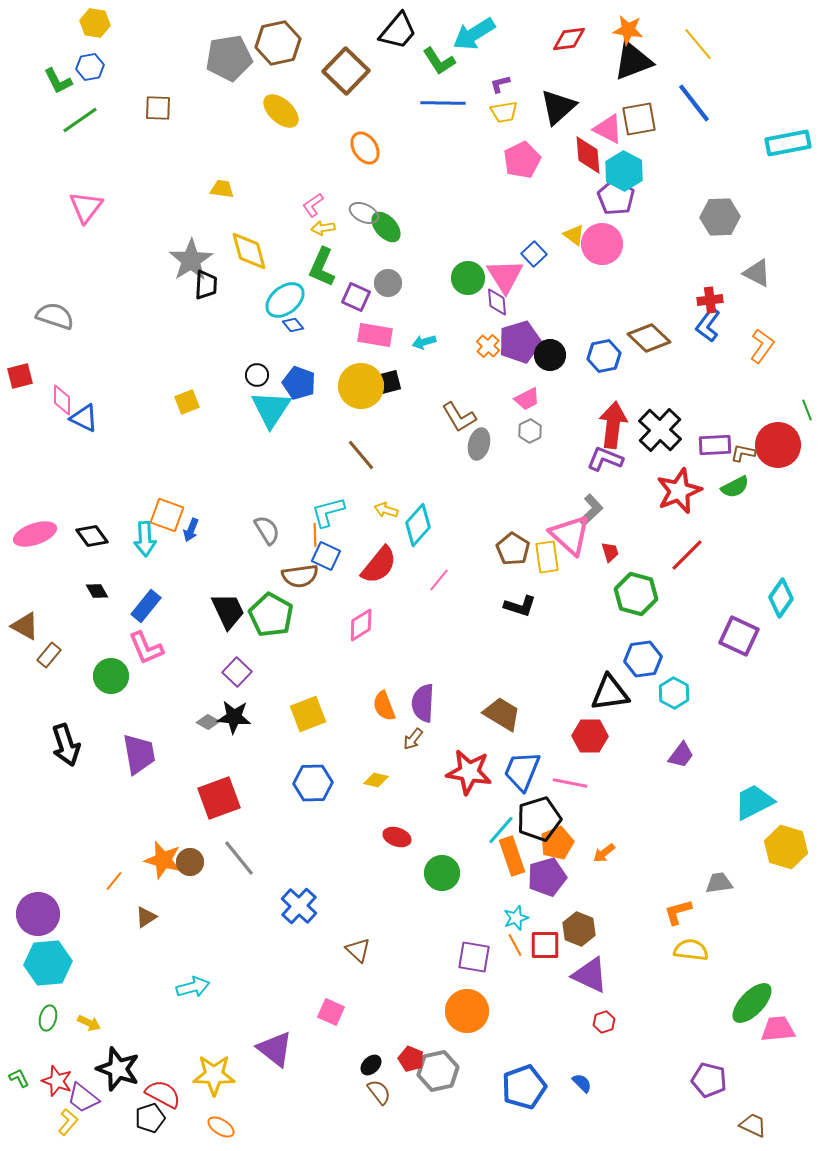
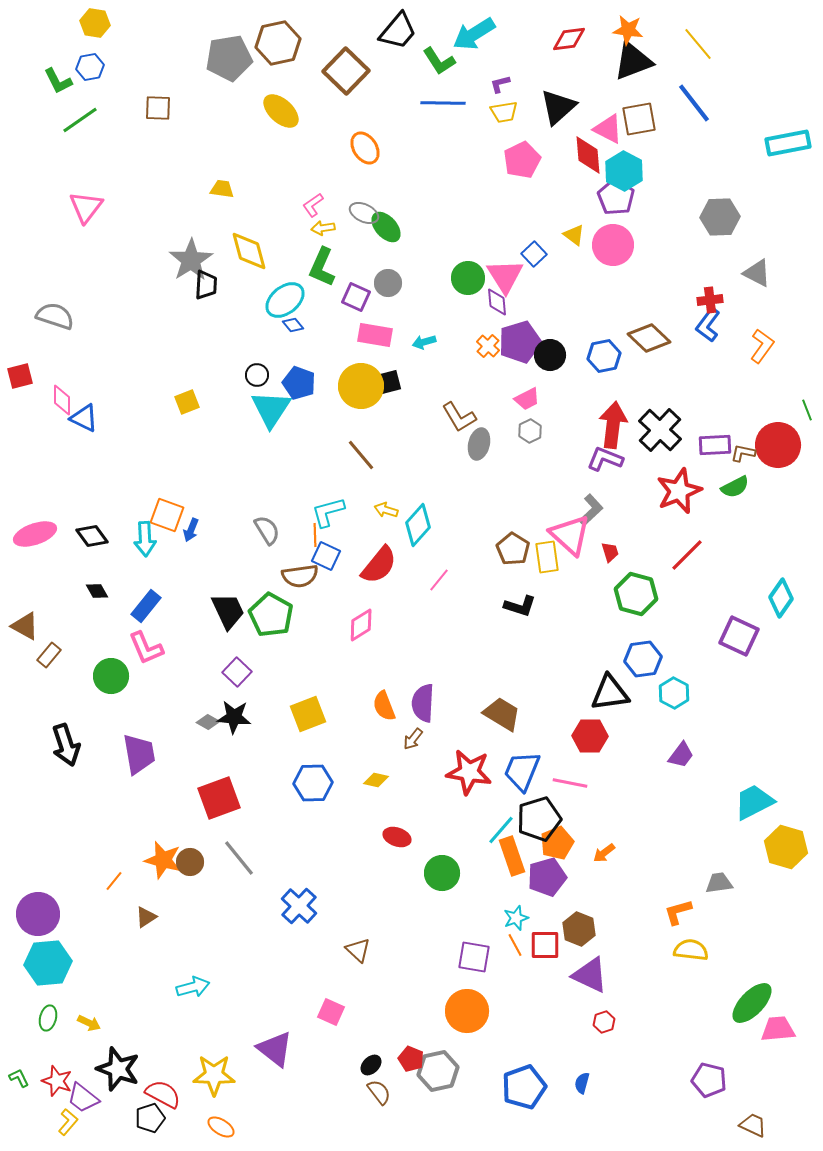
pink circle at (602, 244): moved 11 px right, 1 px down
blue semicircle at (582, 1083): rotated 120 degrees counterclockwise
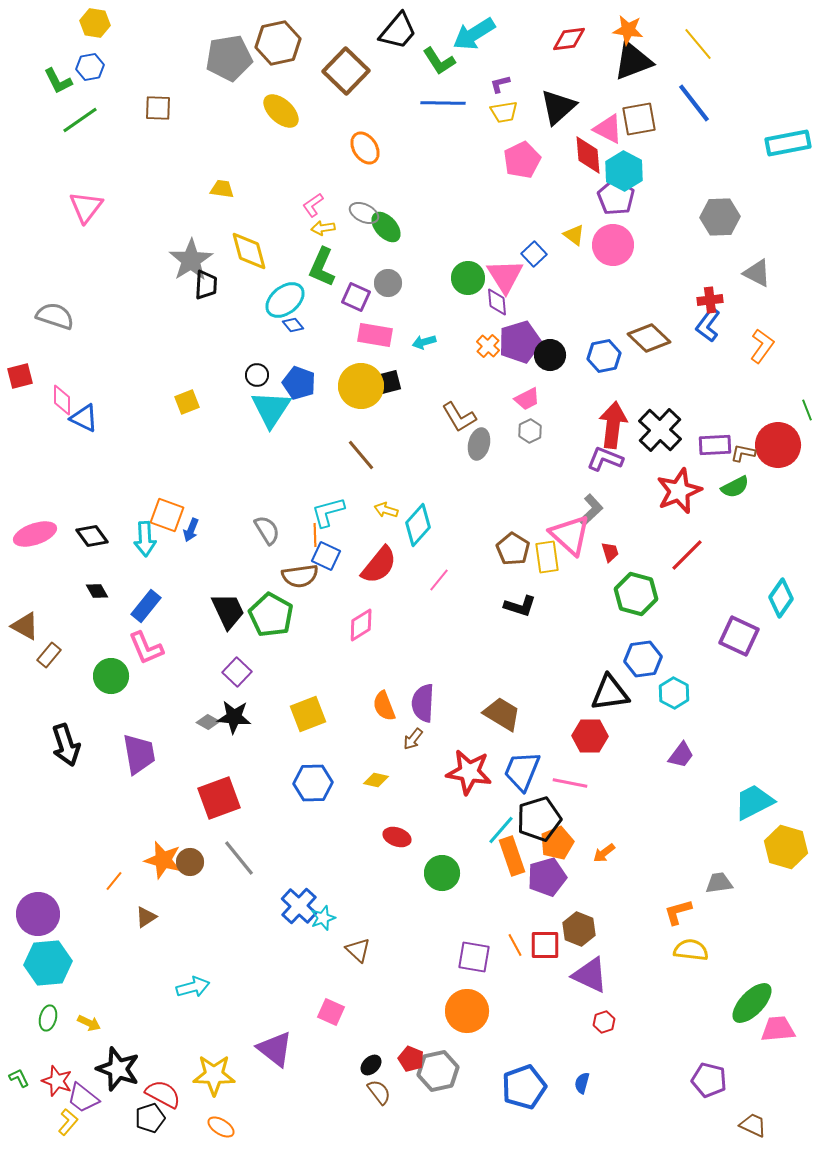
cyan star at (516, 918): moved 193 px left
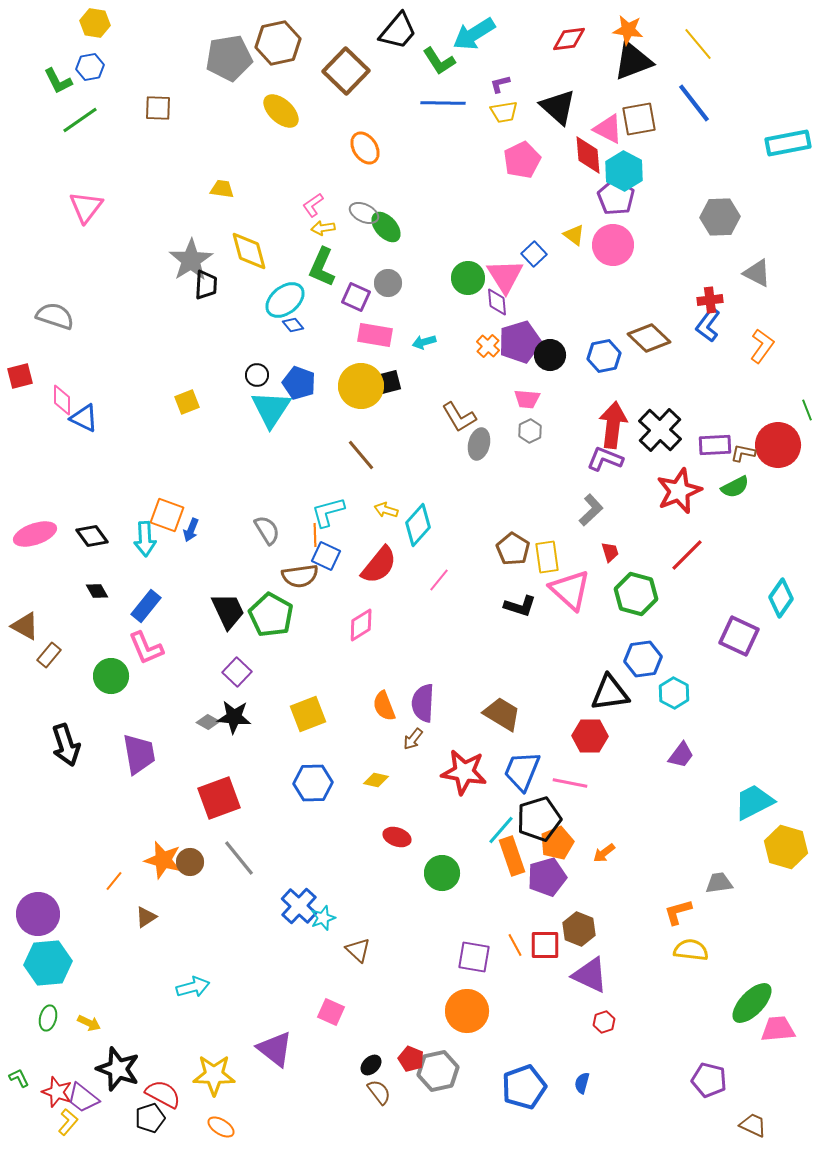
black triangle at (558, 107): rotated 36 degrees counterclockwise
pink trapezoid at (527, 399): rotated 32 degrees clockwise
pink triangle at (570, 535): moved 55 px down
red star at (469, 772): moved 5 px left
red star at (57, 1081): moved 11 px down
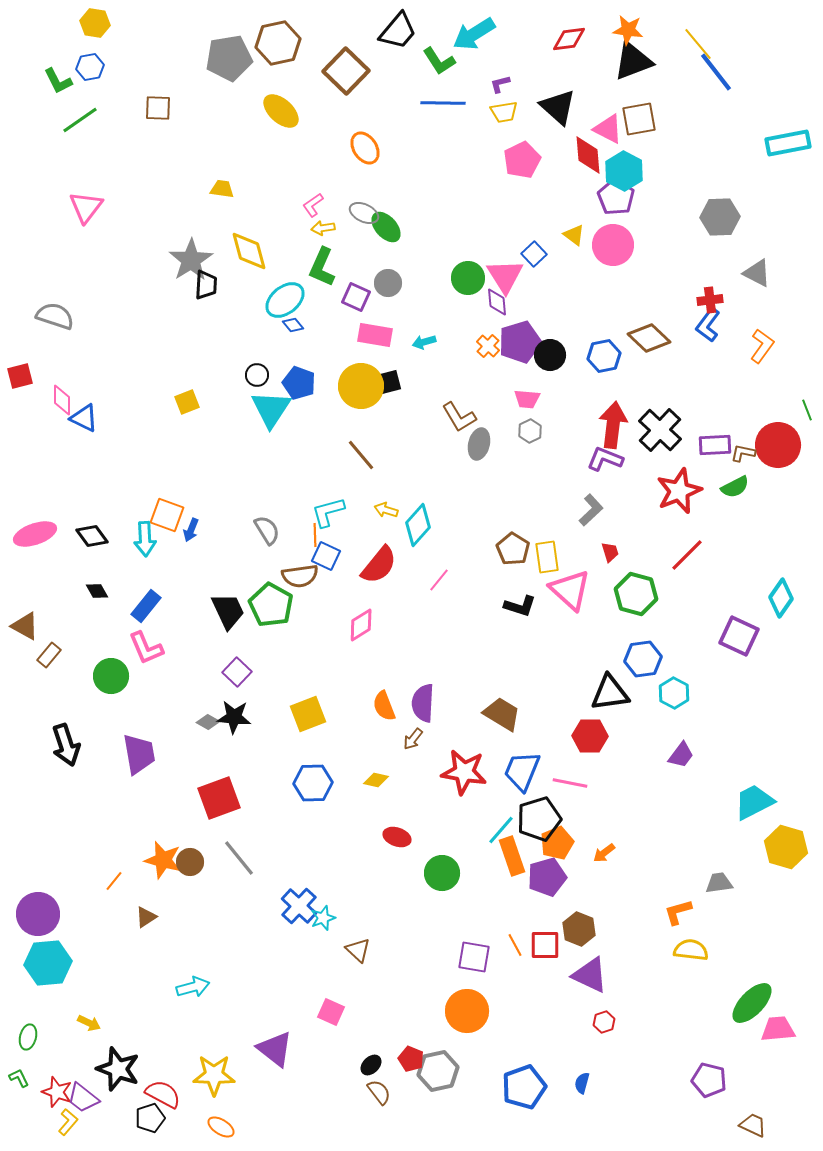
blue line at (694, 103): moved 22 px right, 31 px up
green pentagon at (271, 615): moved 10 px up
green ellipse at (48, 1018): moved 20 px left, 19 px down
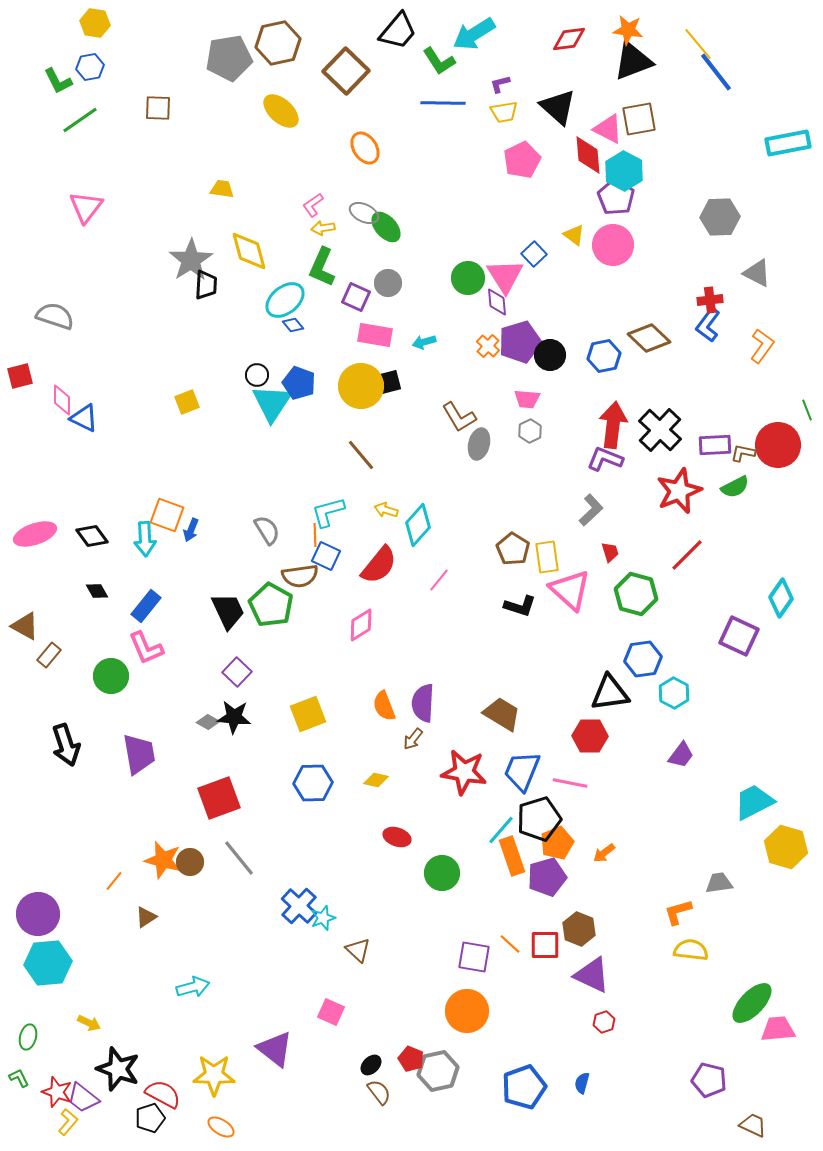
cyan triangle at (271, 409): moved 1 px right, 6 px up
orange line at (515, 945): moved 5 px left, 1 px up; rotated 20 degrees counterclockwise
purple triangle at (590, 975): moved 2 px right
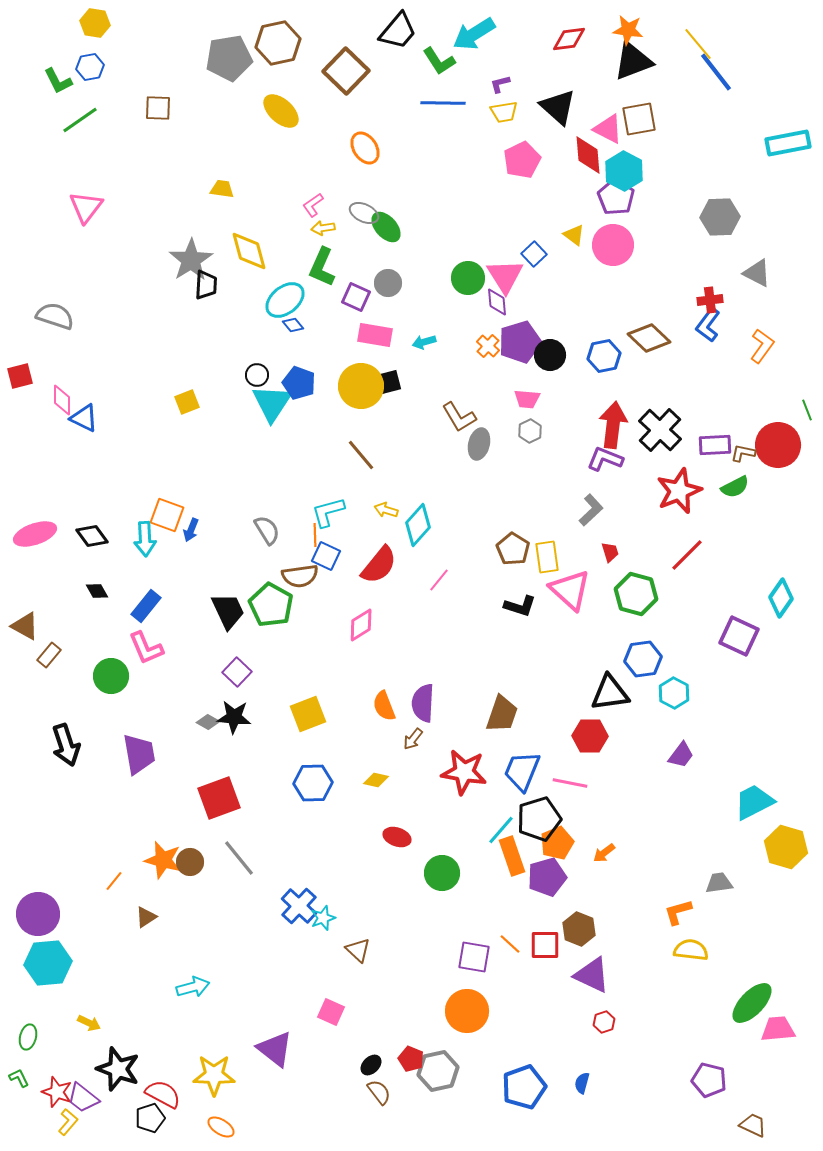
brown trapezoid at (502, 714): rotated 78 degrees clockwise
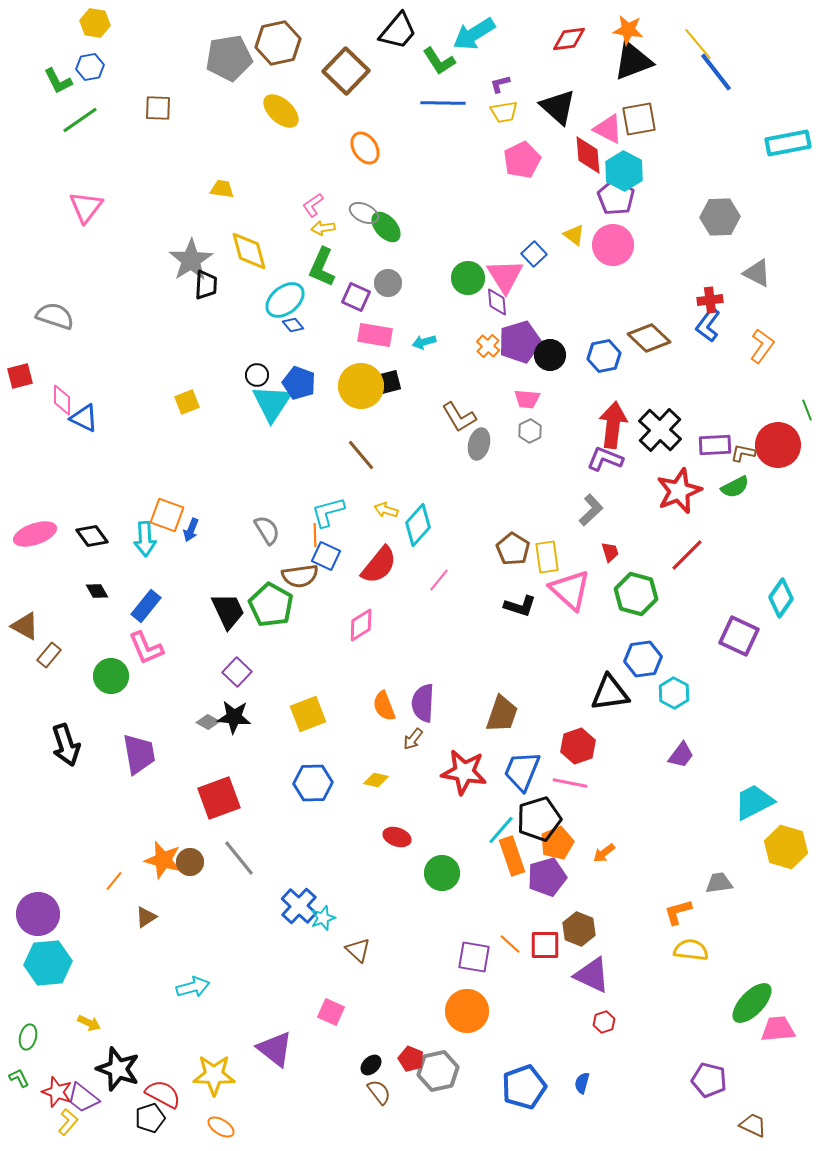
red hexagon at (590, 736): moved 12 px left, 10 px down; rotated 20 degrees counterclockwise
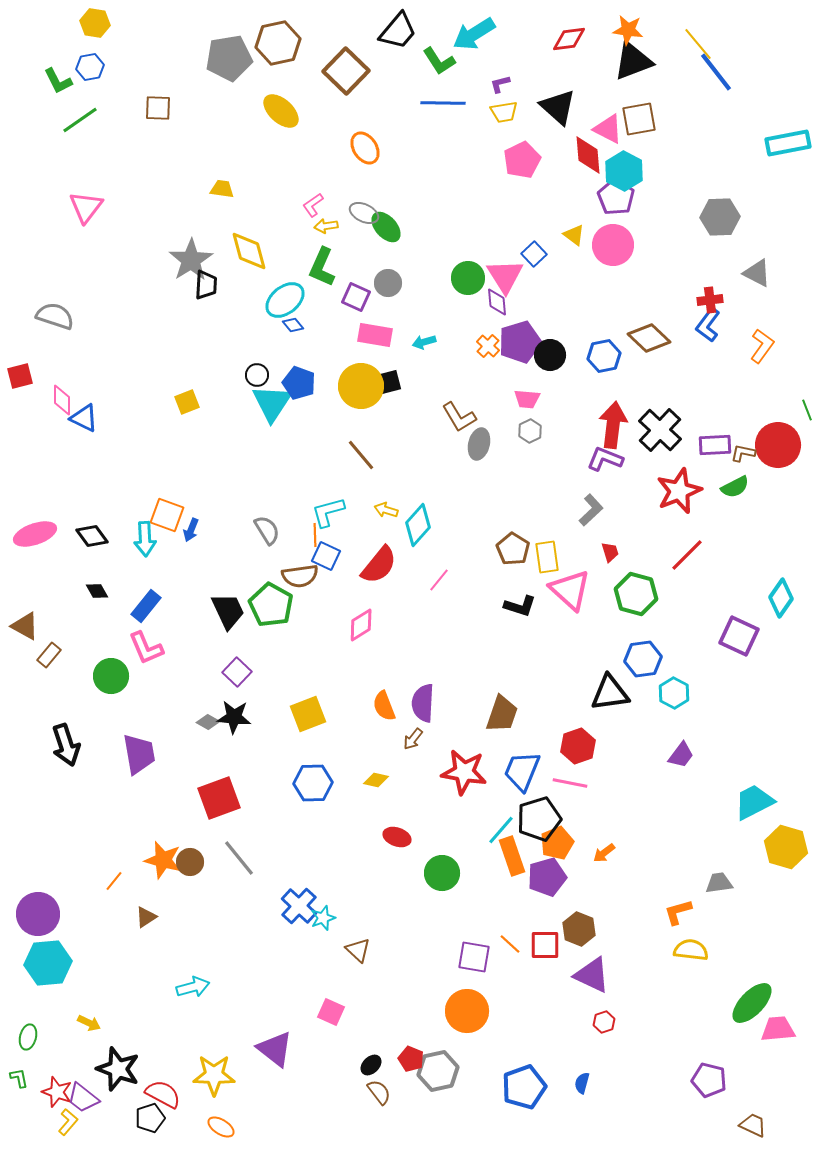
yellow arrow at (323, 228): moved 3 px right, 2 px up
green L-shape at (19, 1078): rotated 15 degrees clockwise
